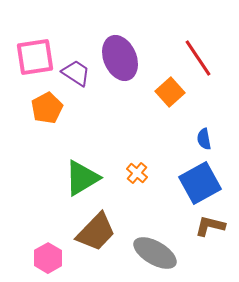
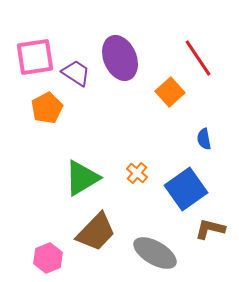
blue square: moved 14 px left, 6 px down; rotated 6 degrees counterclockwise
brown L-shape: moved 3 px down
pink hexagon: rotated 8 degrees clockwise
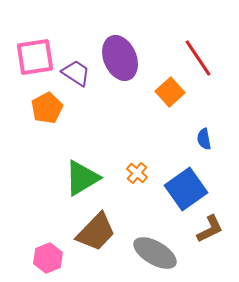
brown L-shape: rotated 140 degrees clockwise
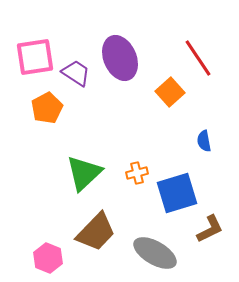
blue semicircle: moved 2 px down
orange cross: rotated 35 degrees clockwise
green triangle: moved 2 px right, 5 px up; rotated 12 degrees counterclockwise
blue square: moved 9 px left, 4 px down; rotated 18 degrees clockwise
pink hexagon: rotated 16 degrees counterclockwise
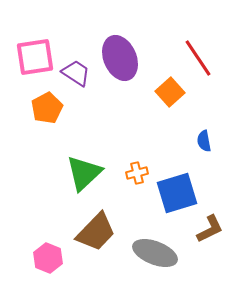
gray ellipse: rotated 9 degrees counterclockwise
